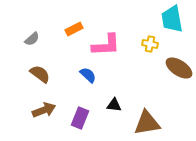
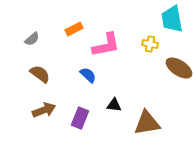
pink L-shape: rotated 8 degrees counterclockwise
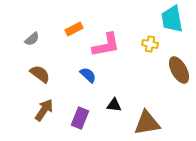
brown ellipse: moved 2 px down; rotated 28 degrees clockwise
brown arrow: rotated 35 degrees counterclockwise
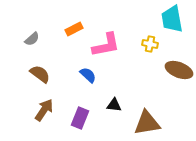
brown ellipse: rotated 40 degrees counterclockwise
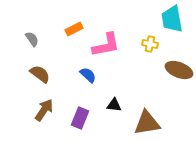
gray semicircle: rotated 84 degrees counterclockwise
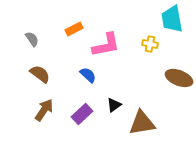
brown ellipse: moved 8 px down
black triangle: rotated 42 degrees counterclockwise
purple rectangle: moved 2 px right, 4 px up; rotated 25 degrees clockwise
brown triangle: moved 5 px left
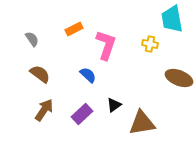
pink L-shape: rotated 60 degrees counterclockwise
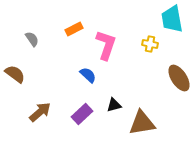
brown semicircle: moved 25 px left
brown ellipse: rotated 36 degrees clockwise
black triangle: rotated 21 degrees clockwise
brown arrow: moved 4 px left, 2 px down; rotated 15 degrees clockwise
